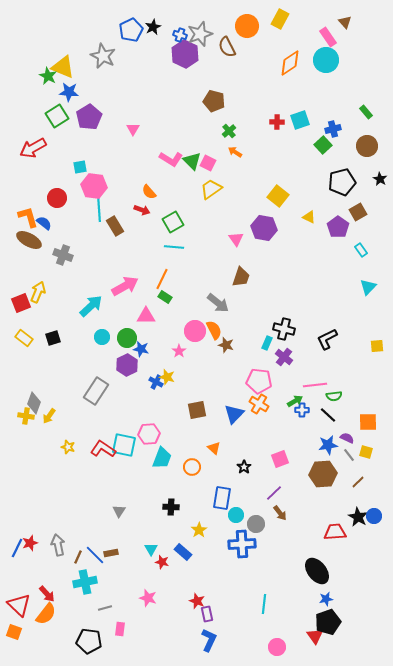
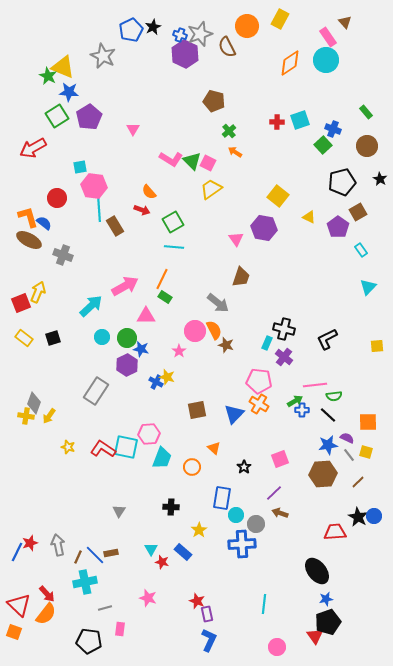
blue cross at (333, 129): rotated 35 degrees clockwise
cyan square at (124, 445): moved 2 px right, 2 px down
brown arrow at (280, 513): rotated 147 degrees clockwise
blue line at (17, 548): moved 4 px down
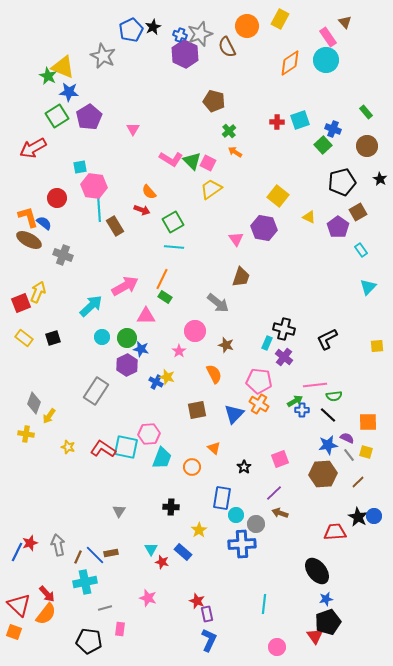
orange semicircle at (214, 330): moved 44 px down
yellow cross at (26, 416): moved 18 px down
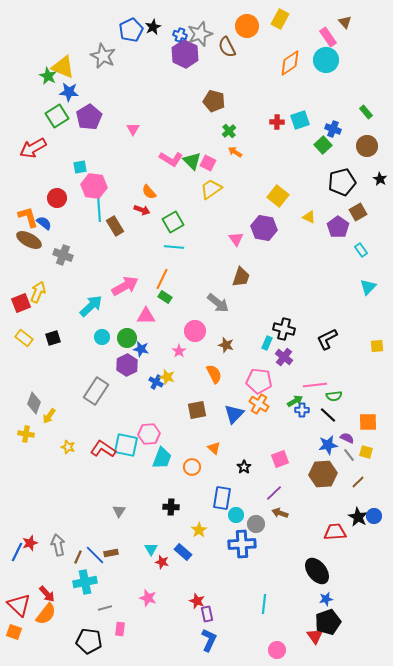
cyan square at (126, 447): moved 2 px up
pink circle at (277, 647): moved 3 px down
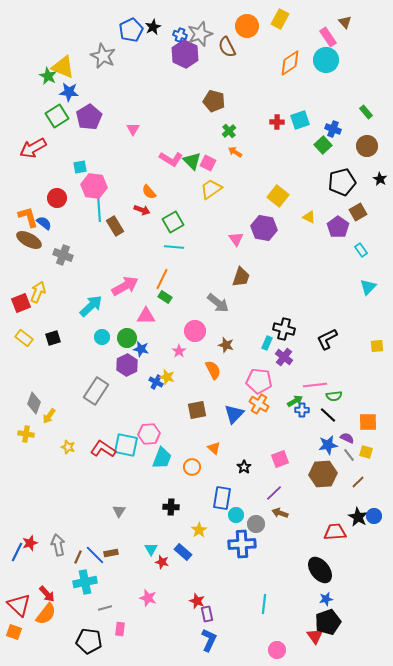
orange semicircle at (214, 374): moved 1 px left, 4 px up
black ellipse at (317, 571): moved 3 px right, 1 px up
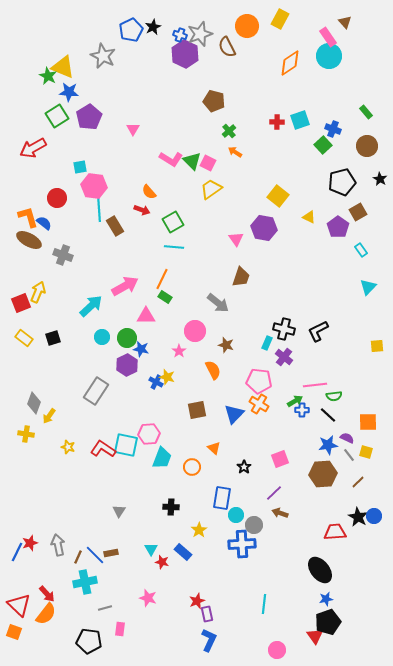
cyan circle at (326, 60): moved 3 px right, 4 px up
black L-shape at (327, 339): moved 9 px left, 8 px up
gray circle at (256, 524): moved 2 px left, 1 px down
red star at (197, 601): rotated 28 degrees clockwise
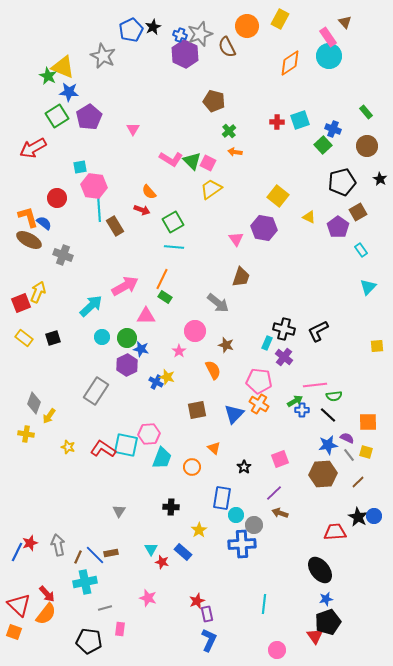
orange arrow at (235, 152): rotated 24 degrees counterclockwise
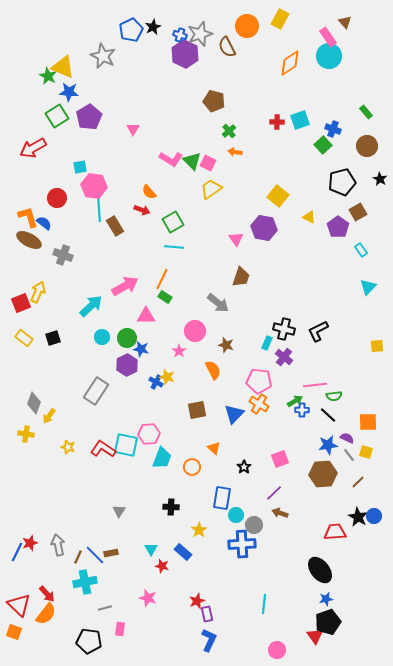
red star at (162, 562): moved 4 px down
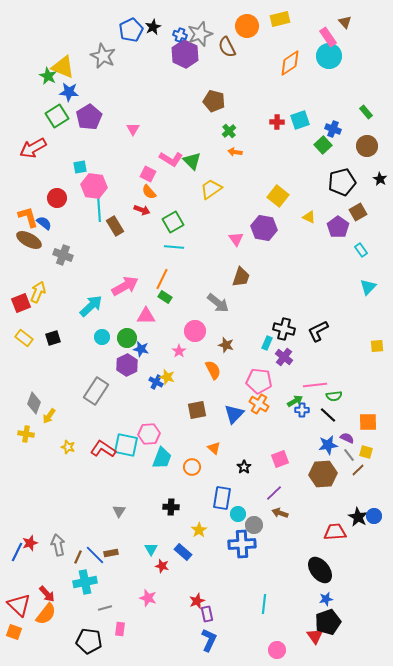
yellow rectangle at (280, 19): rotated 48 degrees clockwise
pink square at (208, 163): moved 60 px left, 11 px down
brown line at (358, 482): moved 12 px up
cyan circle at (236, 515): moved 2 px right, 1 px up
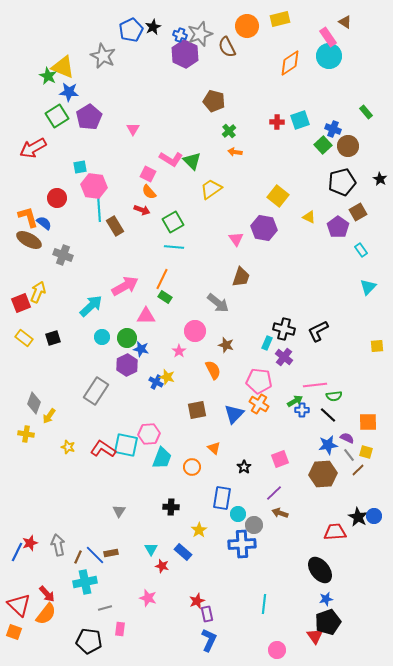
brown triangle at (345, 22): rotated 16 degrees counterclockwise
brown circle at (367, 146): moved 19 px left
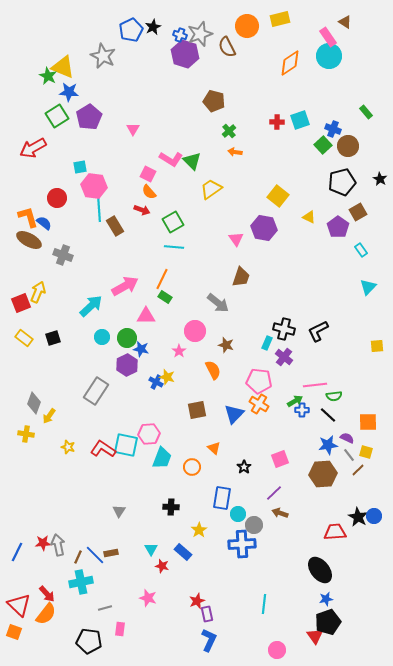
purple hexagon at (185, 54): rotated 8 degrees counterclockwise
red star at (30, 543): moved 13 px right; rotated 14 degrees clockwise
cyan cross at (85, 582): moved 4 px left
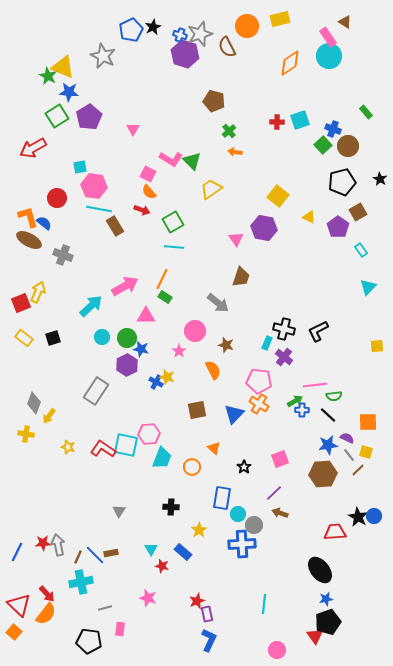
cyan line at (99, 209): rotated 75 degrees counterclockwise
orange square at (14, 632): rotated 21 degrees clockwise
